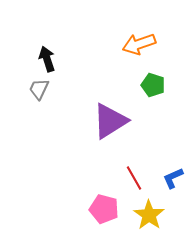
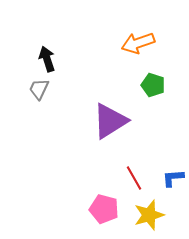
orange arrow: moved 1 px left, 1 px up
blue L-shape: rotated 20 degrees clockwise
yellow star: rotated 20 degrees clockwise
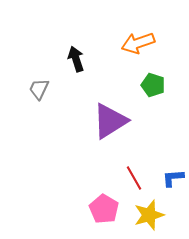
black arrow: moved 29 px right
pink pentagon: rotated 16 degrees clockwise
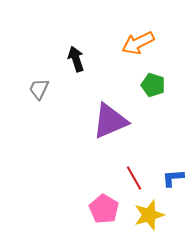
orange arrow: rotated 8 degrees counterclockwise
purple triangle: rotated 9 degrees clockwise
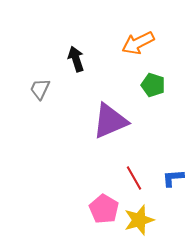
gray trapezoid: moved 1 px right
yellow star: moved 10 px left, 5 px down
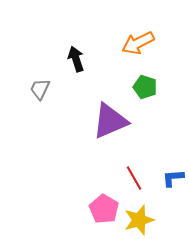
green pentagon: moved 8 px left, 2 px down
